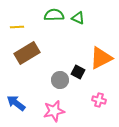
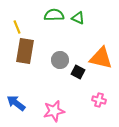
yellow line: rotated 72 degrees clockwise
brown rectangle: moved 2 px left, 2 px up; rotated 50 degrees counterclockwise
orange triangle: rotated 40 degrees clockwise
gray circle: moved 20 px up
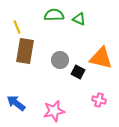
green triangle: moved 1 px right, 1 px down
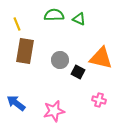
yellow line: moved 3 px up
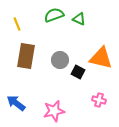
green semicircle: rotated 18 degrees counterclockwise
brown rectangle: moved 1 px right, 5 px down
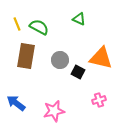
green semicircle: moved 15 px left, 12 px down; rotated 48 degrees clockwise
pink cross: rotated 32 degrees counterclockwise
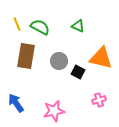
green triangle: moved 1 px left, 7 px down
green semicircle: moved 1 px right
gray circle: moved 1 px left, 1 px down
blue arrow: rotated 18 degrees clockwise
